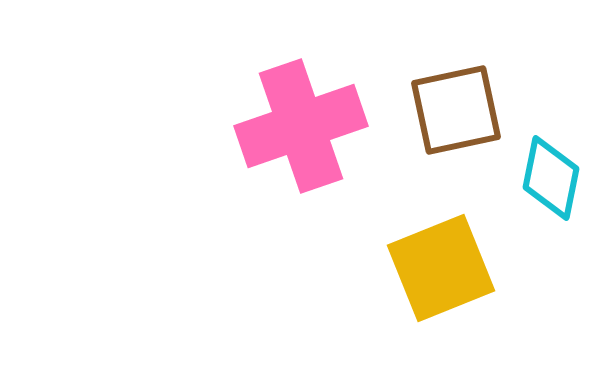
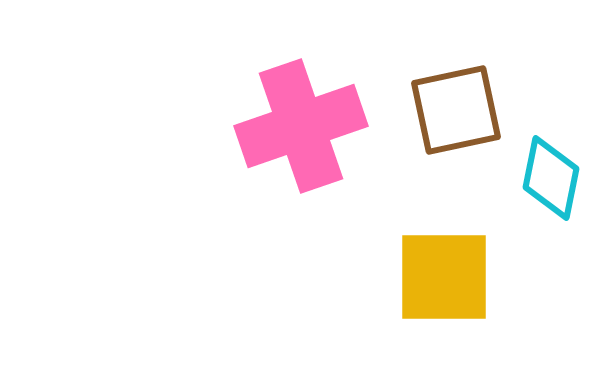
yellow square: moved 3 px right, 9 px down; rotated 22 degrees clockwise
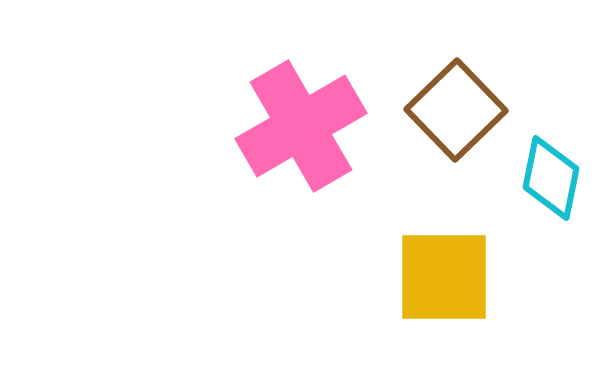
brown square: rotated 32 degrees counterclockwise
pink cross: rotated 11 degrees counterclockwise
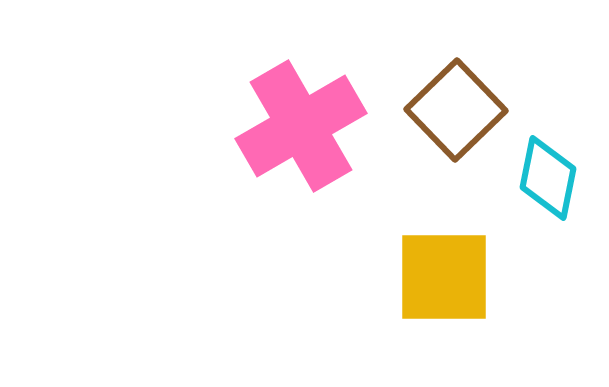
cyan diamond: moved 3 px left
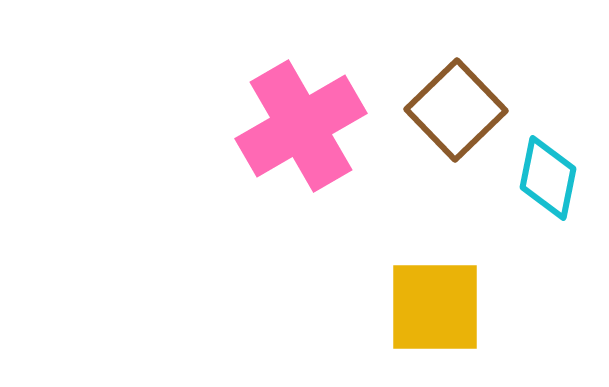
yellow square: moved 9 px left, 30 px down
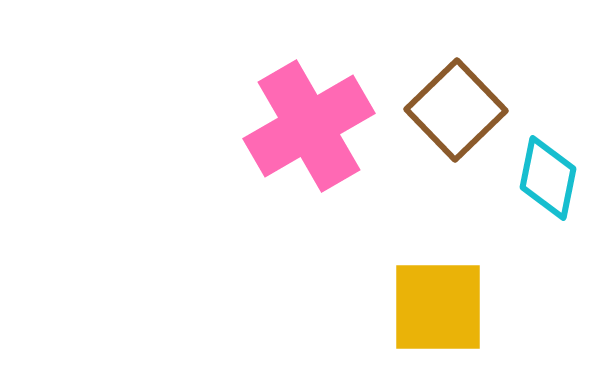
pink cross: moved 8 px right
yellow square: moved 3 px right
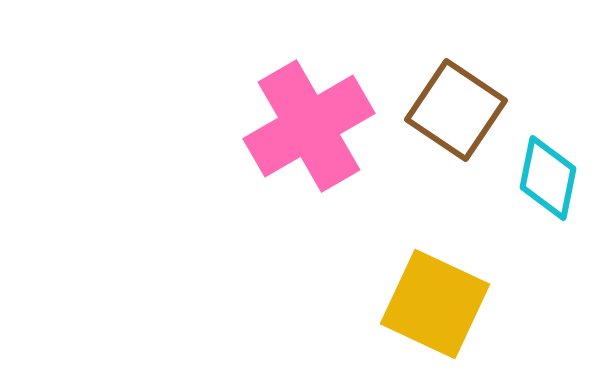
brown square: rotated 12 degrees counterclockwise
yellow square: moved 3 px left, 3 px up; rotated 25 degrees clockwise
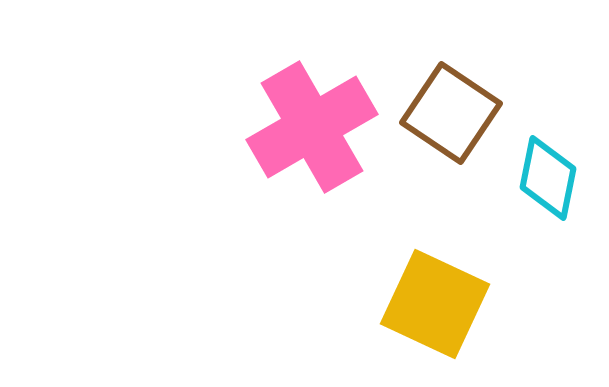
brown square: moved 5 px left, 3 px down
pink cross: moved 3 px right, 1 px down
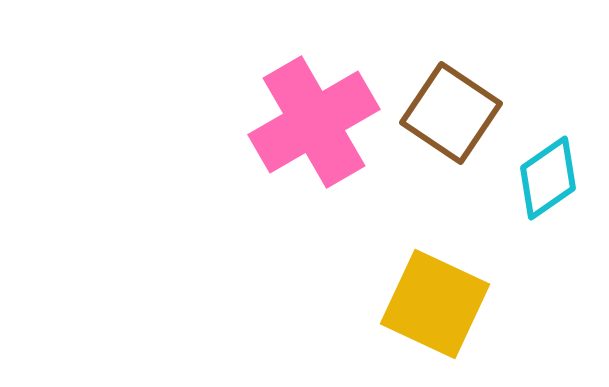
pink cross: moved 2 px right, 5 px up
cyan diamond: rotated 44 degrees clockwise
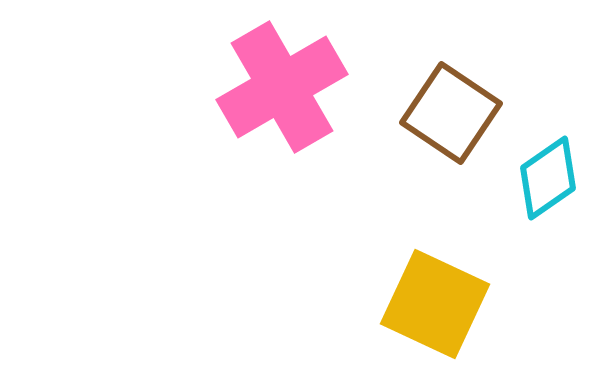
pink cross: moved 32 px left, 35 px up
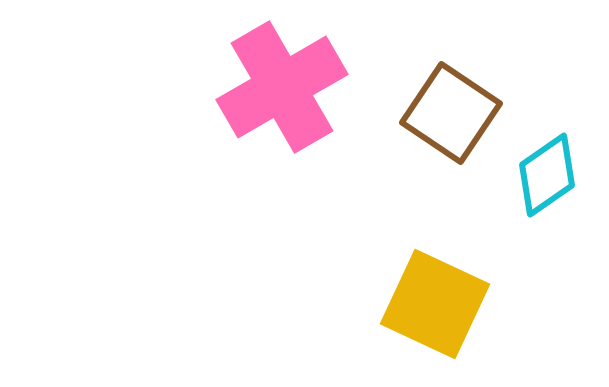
cyan diamond: moved 1 px left, 3 px up
